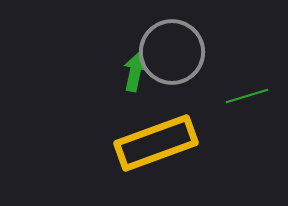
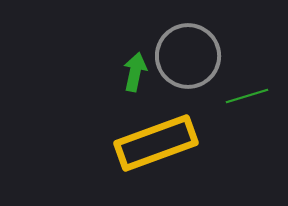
gray circle: moved 16 px right, 4 px down
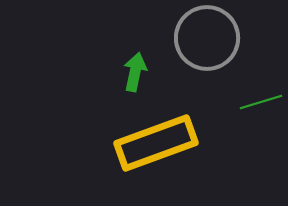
gray circle: moved 19 px right, 18 px up
green line: moved 14 px right, 6 px down
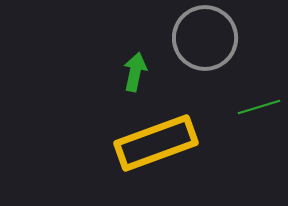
gray circle: moved 2 px left
green line: moved 2 px left, 5 px down
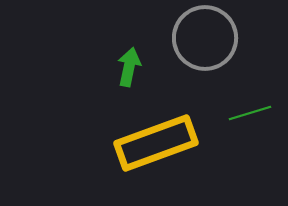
green arrow: moved 6 px left, 5 px up
green line: moved 9 px left, 6 px down
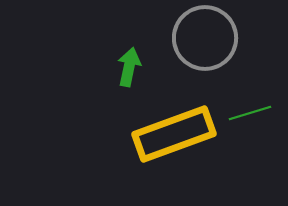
yellow rectangle: moved 18 px right, 9 px up
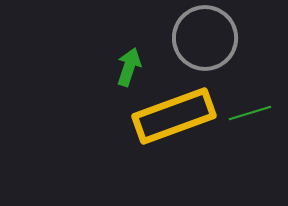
green arrow: rotated 6 degrees clockwise
yellow rectangle: moved 18 px up
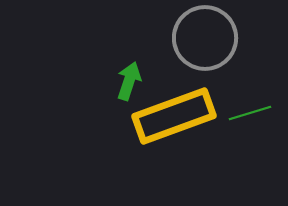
green arrow: moved 14 px down
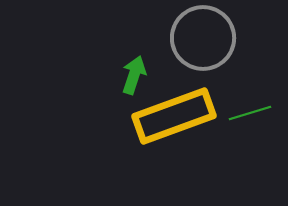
gray circle: moved 2 px left
green arrow: moved 5 px right, 6 px up
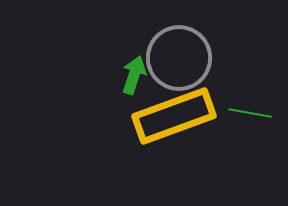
gray circle: moved 24 px left, 20 px down
green line: rotated 27 degrees clockwise
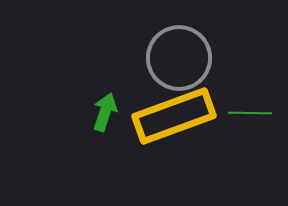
green arrow: moved 29 px left, 37 px down
green line: rotated 9 degrees counterclockwise
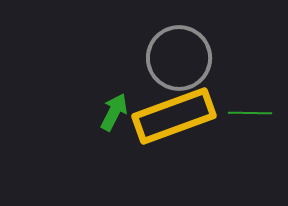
green arrow: moved 9 px right; rotated 9 degrees clockwise
